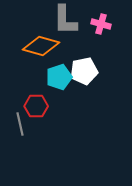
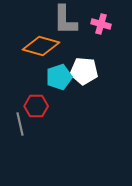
white pentagon: rotated 16 degrees clockwise
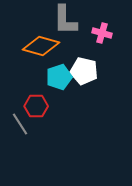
pink cross: moved 1 px right, 9 px down
white pentagon: rotated 8 degrees clockwise
gray line: rotated 20 degrees counterclockwise
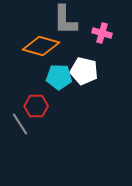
cyan pentagon: rotated 20 degrees clockwise
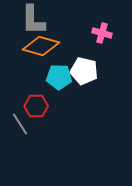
gray L-shape: moved 32 px left
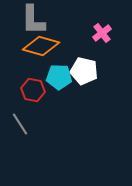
pink cross: rotated 36 degrees clockwise
red hexagon: moved 3 px left, 16 px up; rotated 10 degrees clockwise
